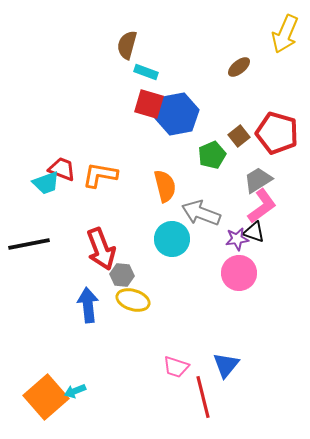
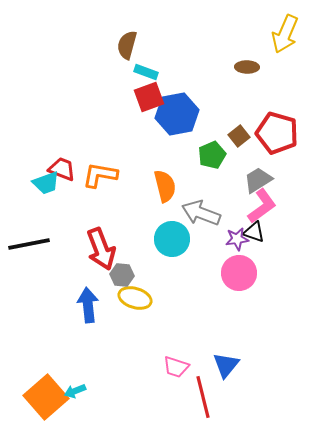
brown ellipse: moved 8 px right; rotated 40 degrees clockwise
red square: moved 7 px up; rotated 36 degrees counterclockwise
yellow ellipse: moved 2 px right, 2 px up
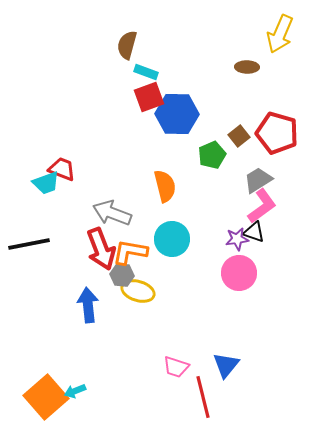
yellow arrow: moved 5 px left
blue hexagon: rotated 12 degrees clockwise
orange L-shape: moved 30 px right, 77 px down
gray arrow: moved 89 px left
yellow ellipse: moved 3 px right, 7 px up
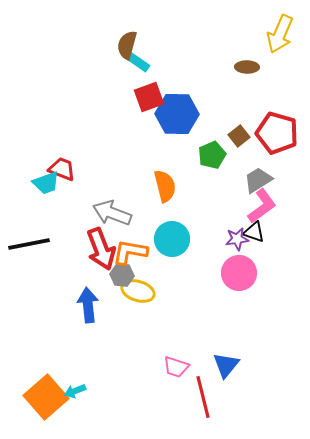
cyan rectangle: moved 8 px left, 10 px up; rotated 15 degrees clockwise
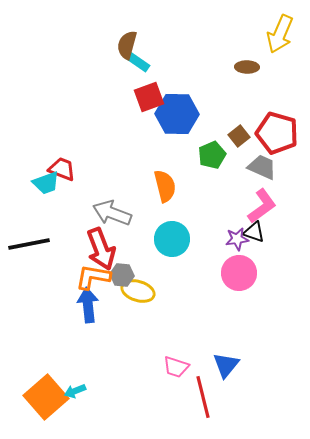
gray trapezoid: moved 4 px right, 13 px up; rotated 56 degrees clockwise
orange L-shape: moved 37 px left, 25 px down
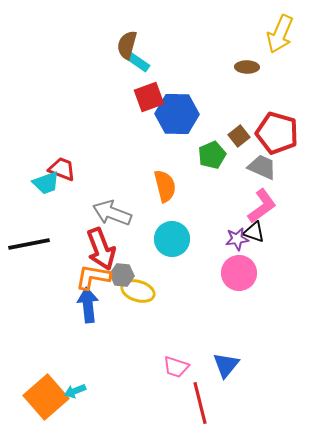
red line: moved 3 px left, 6 px down
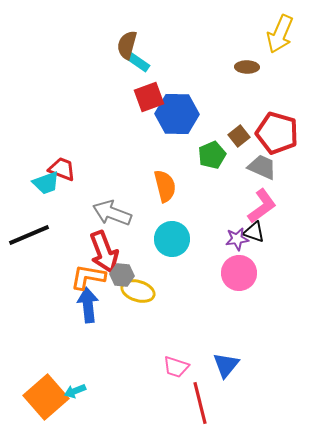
black line: moved 9 px up; rotated 12 degrees counterclockwise
red arrow: moved 3 px right, 3 px down
orange L-shape: moved 5 px left
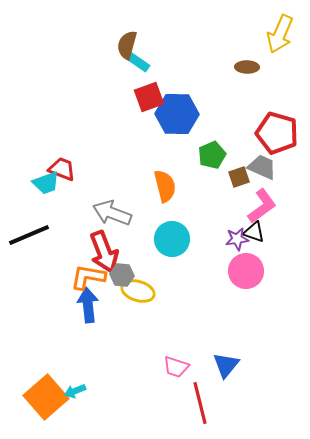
brown square: moved 41 px down; rotated 20 degrees clockwise
pink circle: moved 7 px right, 2 px up
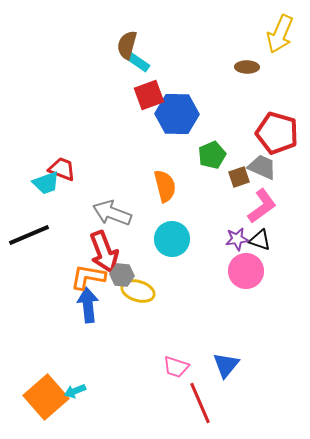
red square: moved 2 px up
black triangle: moved 6 px right, 8 px down
red line: rotated 9 degrees counterclockwise
